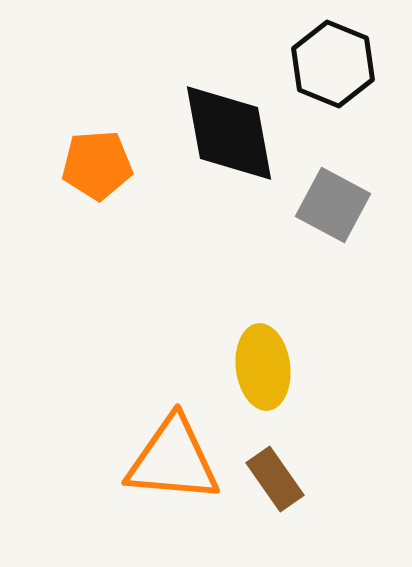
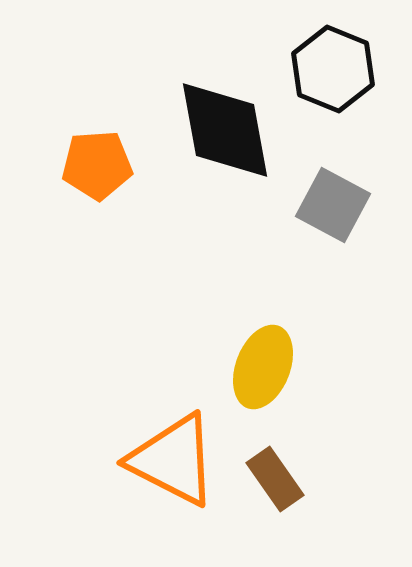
black hexagon: moved 5 px down
black diamond: moved 4 px left, 3 px up
yellow ellipse: rotated 28 degrees clockwise
orange triangle: rotated 22 degrees clockwise
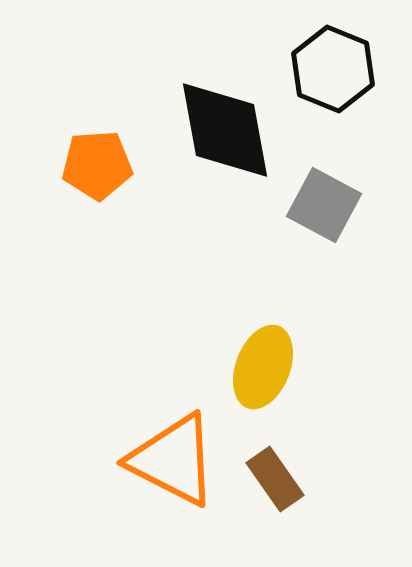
gray square: moved 9 px left
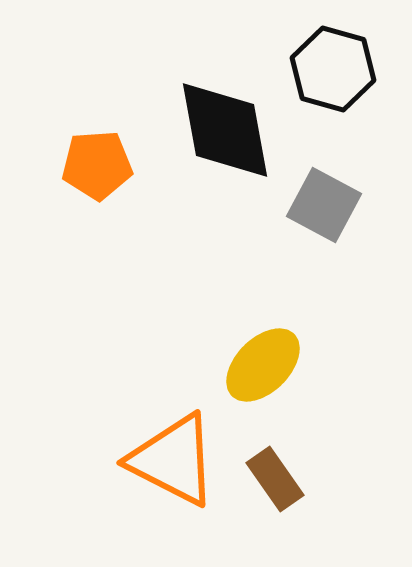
black hexagon: rotated 6 degrees counterclockwise
yellow ellipse: moved 2 px up; rotated 24 degrees clockwise
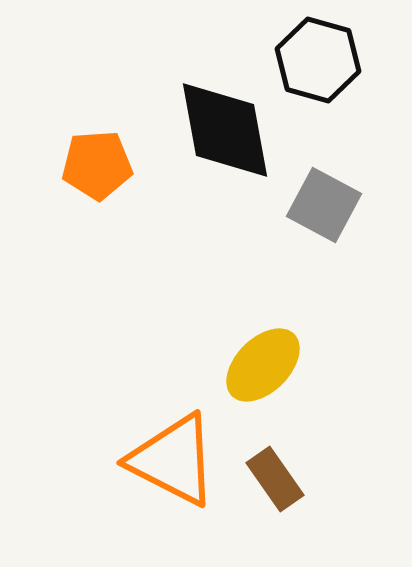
black hexagon: moved 15 px left, 9 px up
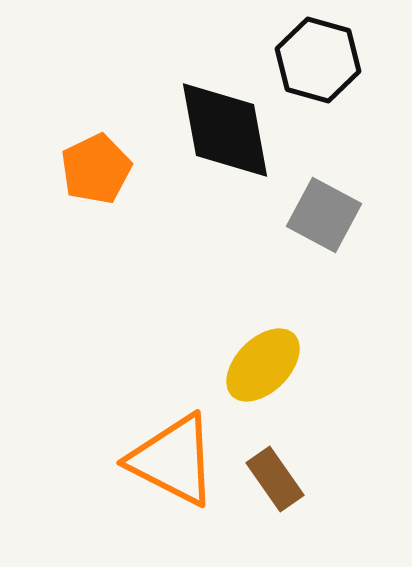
orange pentagon: moved 1 px left, 4 px down; rotated 22 degrees counterclockwise
gray square: moved 10 px down
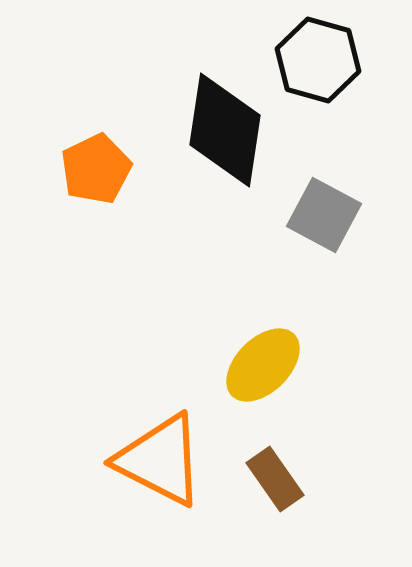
black diamond: rotated 19 degrees clockwise
orange triangle: moved 13 px left
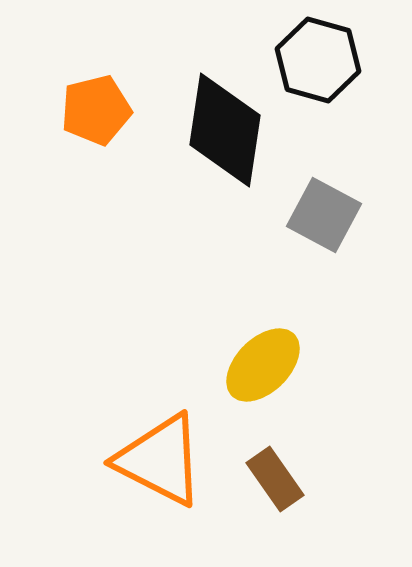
orange pentagon: moved 59 px up; rotated 12 degrees clockwise
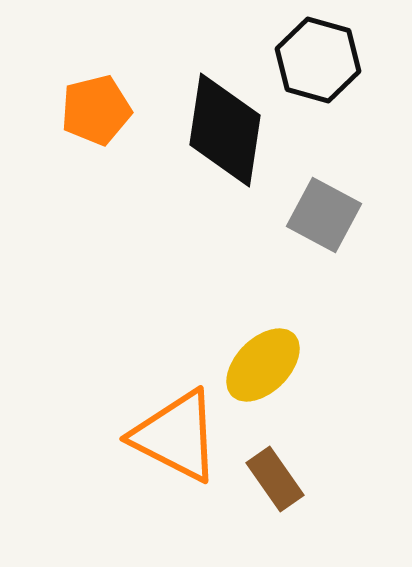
orange triangle: moved 16 px right, 24 px up
